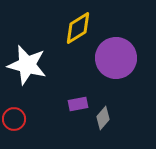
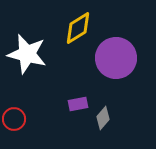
white star: moved 11 px up
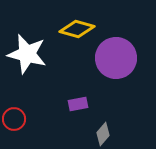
yellow diamond: moved 1 px left, 1 px down; rotated 48 degrees clockwise
gray diamond: moved 16 px down
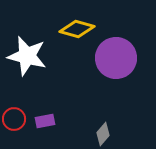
white star: moved 2 px down
purple rectangle: moved 33 px left, 17 px down
